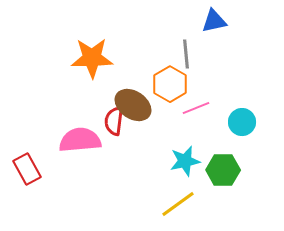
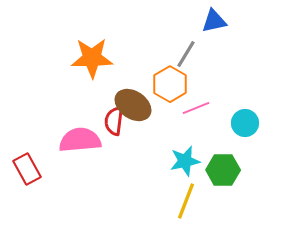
gray line: rotated 36 degrees clockwise
cyan circle: moved 3 px right, 1 px down
yellow line: moved 8 px right, 3 px up; rotated 33 degrees counterclockwise
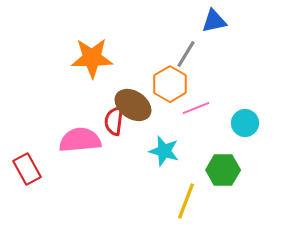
cyan star: moved 21 px left, 10 px up; rotated 28 degrees clockwise
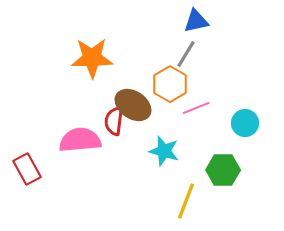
blue triangle: moved 18 px left
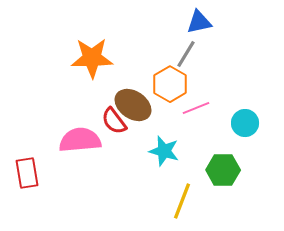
blue triangle: moved 3 px right, 1 px down
red semicircle: rotated 44 degrees counterclockwise
red rectangle: moved 4 px down; rotated 20 degrees clockwise
yellow line: moved 4 px left
